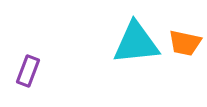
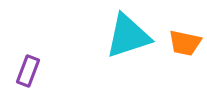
cyan triangle: moved 8 px left, 7 px up; rotated 12 degrees counterclockwise
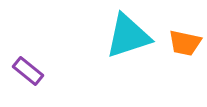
purple rectangle: rotated 72 degrees counterclockwise
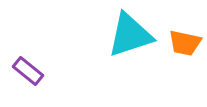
cyan triangle: moved 2 px right, 1 px up
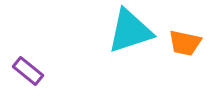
cyan triangle: moved 4 px up
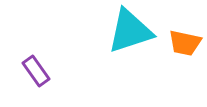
purple rectangle: moved 8 px right; rotated 16 degrees clockwise
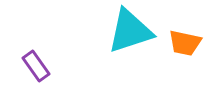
purple rectangle: moved 5 px up
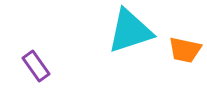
orange trapezoid: moved 7 px down
